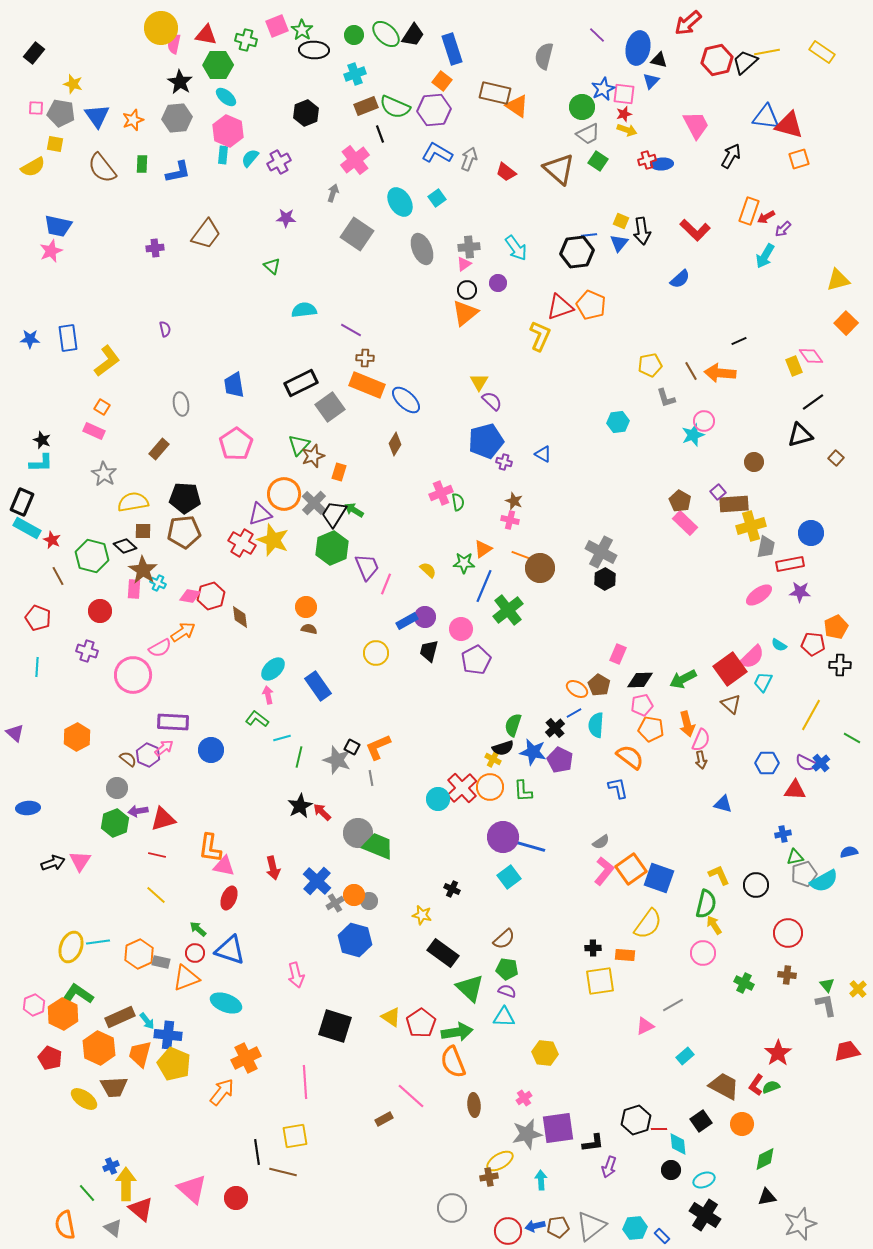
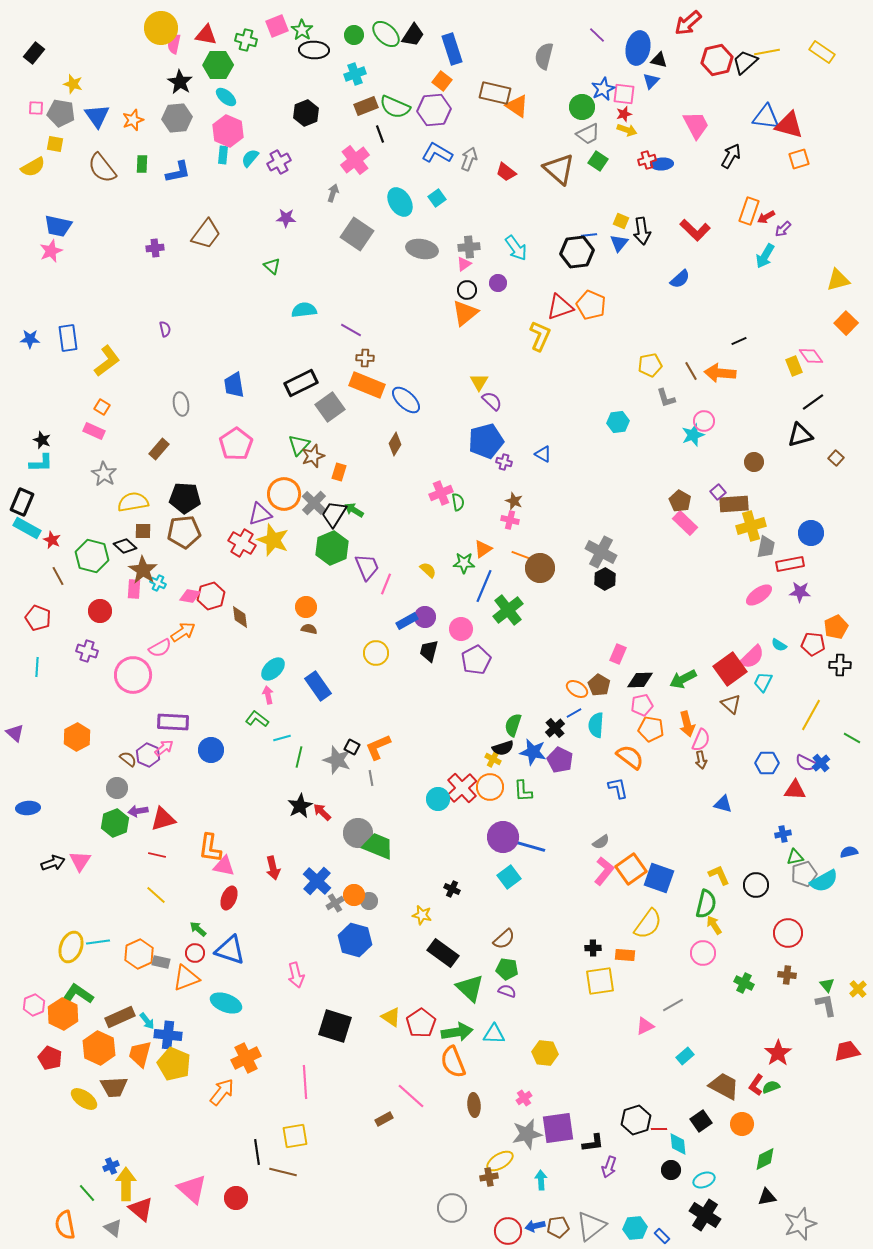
gray ellipse at (422, 249): rotated 56 degrees counterclockwise
cyan triangle at (504, 1017): moved 10 px left, 17 px down
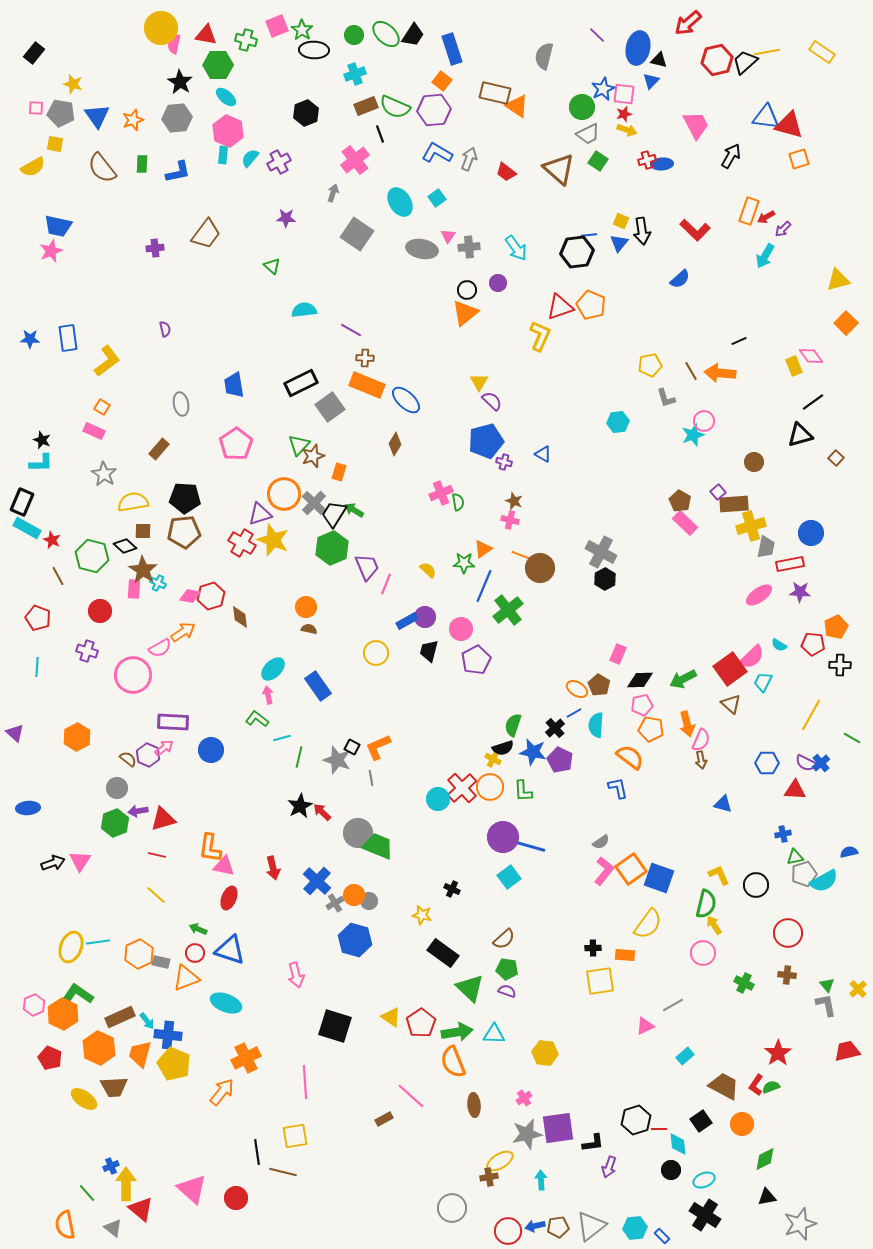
pink triangle at (464, 264): moved 16 px left, 28 px up; rotated 21 degrees counterclockwise
green arrow at (198, 929): rotated 18 degrees counterclockwise
